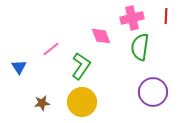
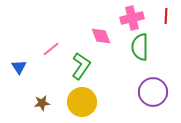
green semicircle: rotated 8 degrees counterclockwise
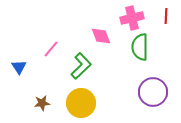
pink line: rotated 12 degrees counterclockwise
green L-shape: rotated 12 degrees clockwise
yellow circle: moved 1 px left, 1 px down
